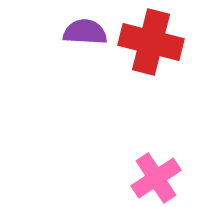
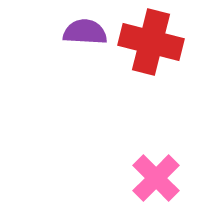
pink cross: rotated 12 degrees counterclockwise
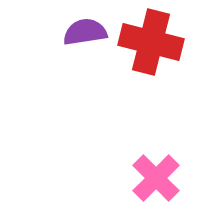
purple semicircle: rotated 12 degrees counterclockwise
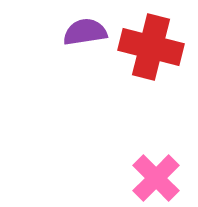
red cross: moved 5 px down
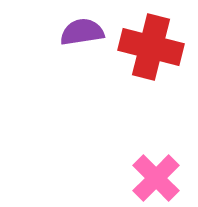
purple semicircle: moved 3 px left
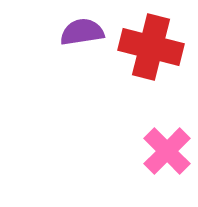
pink cross: moved 11 px right, 27 px up
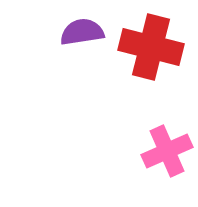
pink cross: rotated 21 degrees clockwise
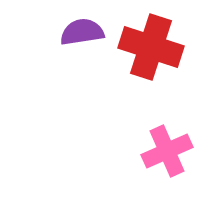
red cross: rotated 4 degrees clockwise
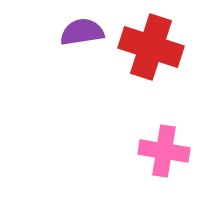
pink cross: moved 3 px left; rotated 33 degrees clockwise
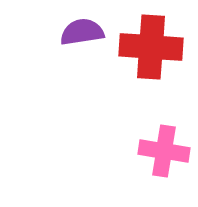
red cross: rotated 14 degrees counterclockwise
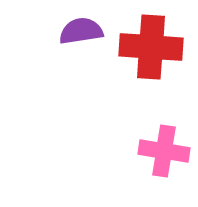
purple semicircle: moved 1 px left, 1 px up
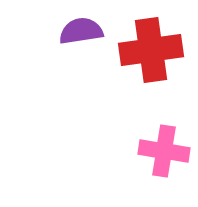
red cross: moved 3 px down; rotated 12 degrees counterclockwise
